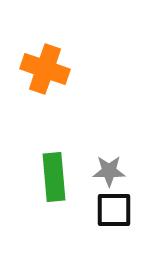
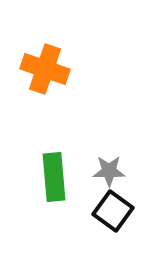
black square: moved 1 px left, 1 px down; rotated 36 degrees clockwise
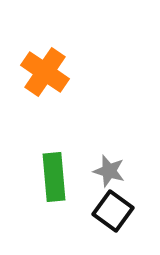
orange cross: moved 3 px down; rotated 15 degrees clockwise
gray star: rotated 16 degrees clockwise
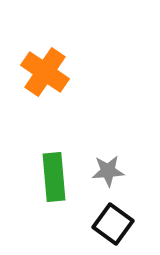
gray star: moved 1 px left; rotated 20 degrees counterclockwise
black square: moved 13 px down
